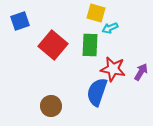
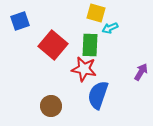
red star: moved 29 px left
blue semicircle: moved 1 px right, 3 px down
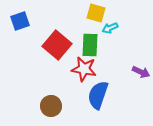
red square: moved 4 px right
purple arrow: rotated 84 degrees clockwise
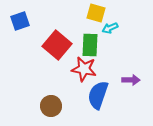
purple arrow: moved 10 px left, 8 px down; rotated 24 degrees counterclockwise
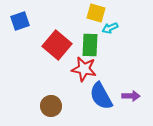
purple arrow: moved 16 px down
blue semicircle: moved 3 px right, 1 px down; rotated 48 degrees counterclockwise
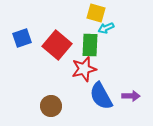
blue square: moved 2 px right, 17 px down
cyan arrow: moved 4 px left
red star: rotated 25 degrees counterclockwise
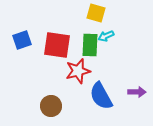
cyan arrow: moved 8 px down
blue square: moved 2 px down
red square: rotated 32 degrees counterclockwise
red star: moved 6 px left, 2 px down
purple arrow: moved 6 px right, 4 px up
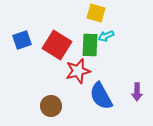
red square: rotated 24 degrees clockwise
purple arrow: rotated 90 degrees clockwise
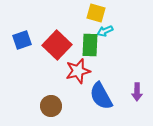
cyan arrow: moved 1 px left, 5 px up
red square: rotated 12 degrees clockwise
